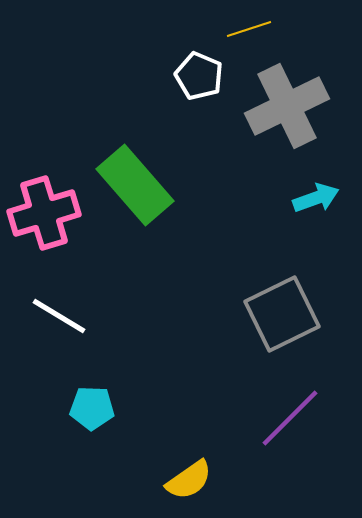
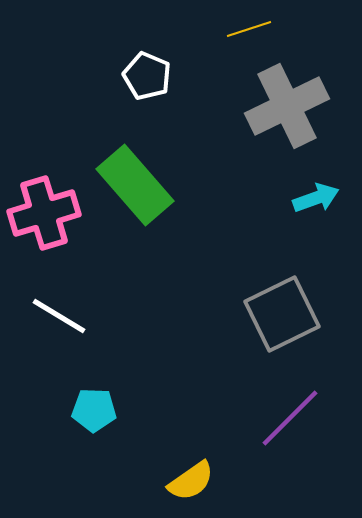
white pentagon: moved 52 px left
cyan pentagon: moved 2 px right, 2 px down
yellow semicircle: moved 2 px right, 1 px down
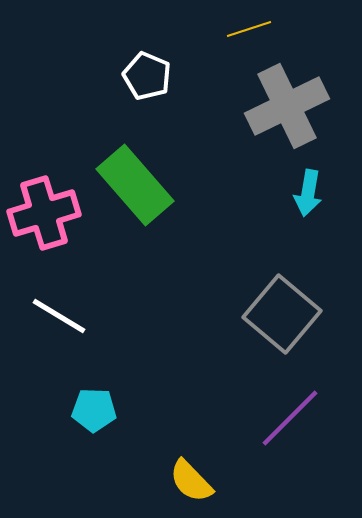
cyan arrow: moved 8 px left, 5 px up; rotated 120 degrees clockwise
gray square: rotated 24 degrees counterclockwise
yellow semicircle: rotated 81 degrees clockwise
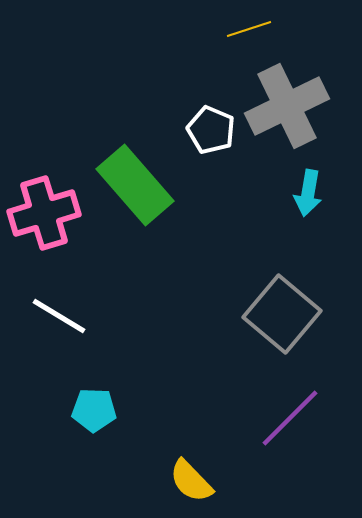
white pentagon: moved 64 px right, 54 px down
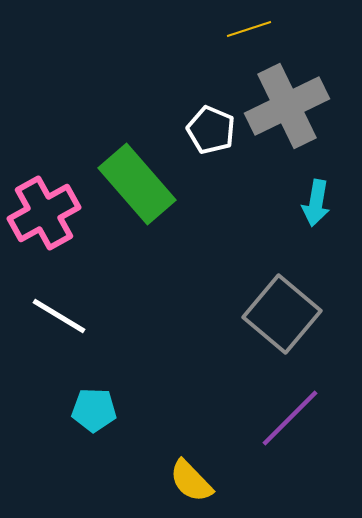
green rectangle: moved 2 px right, 1 px up
cyan arrow: moved 8 px right, 10 px down
pink cross: rotated 12 degrees counterclockwise
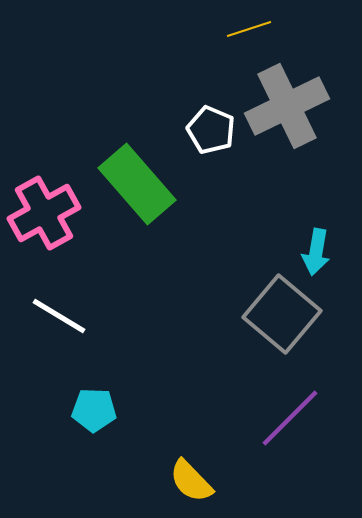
cyan arrow: moved 49 px down
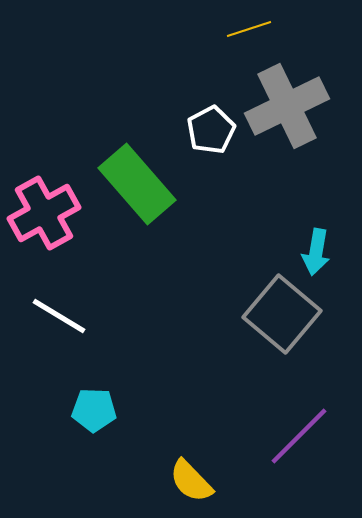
white pentagon: rotated 21 degrees clockwise
purple line: moved 9 px right, 18 px down
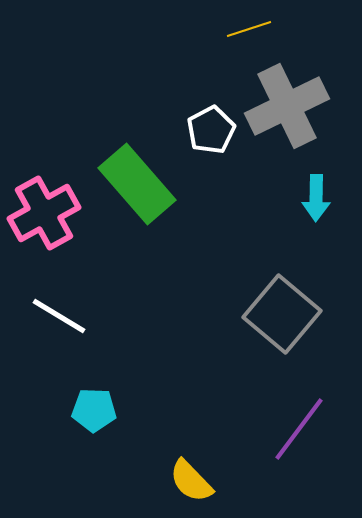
cyan arrow: moved 54 px up; rotated 9 degrees counterclockwise
purple line: moved 7 px up; rotated 8 degrees counterclockwise
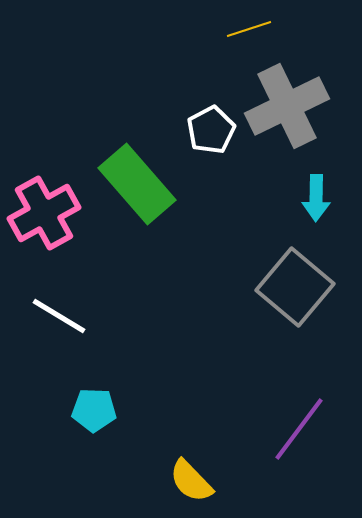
gray square: moved 13 px right, 27 px up
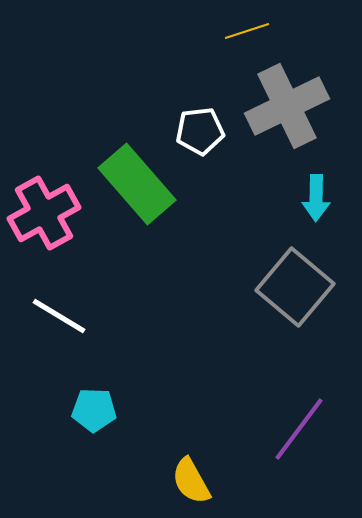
yellow line: moved 2 px left, 2 px down
white pentagon: moved 11 px left, 1 px down; rotated 21 degrees clockwise
yellow semicircle: rotated 15 degrees clockwise
